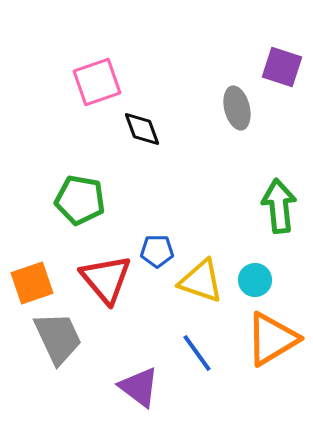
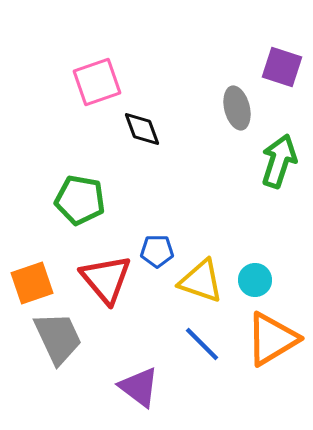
green arrow: moved 45 px up; rotated 24 degrees clockwise
blue line: moved 5 px right, 9 px up; rotated 9 degrees counterclockwise
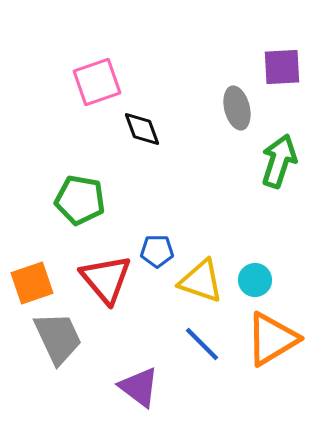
purple square: rotated 21 degrees counterclockwise
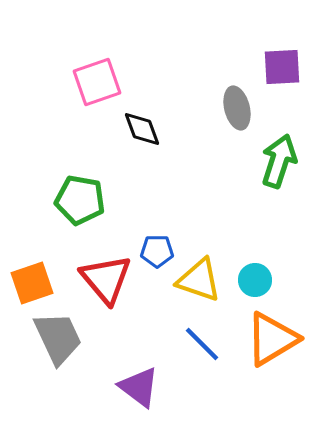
yellow triangle: moved 2 px left, 1 px up
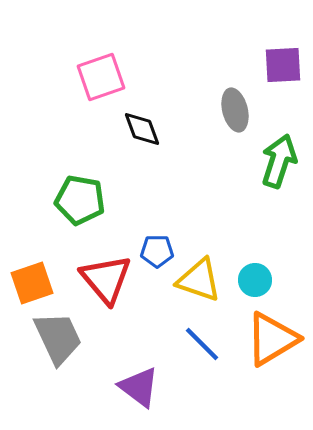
purple square: moved 1 px right, 2 px up
pink square: moved 4 px right, 5 px up
gray ellipse: moved 2 px left, 2 px down
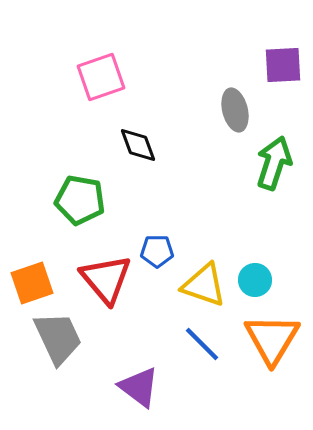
black diamond: moved 4 px left, 16 px down
green arrow: moved 5 px left, 2 px down
yellow triangle: moved 5 px right, 5 px down
orange triangle: rotated 28 degrees counterclockwise
